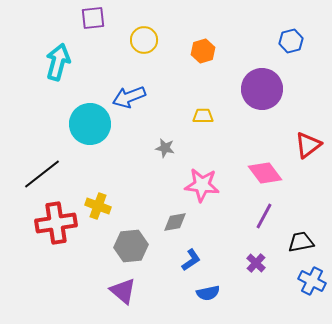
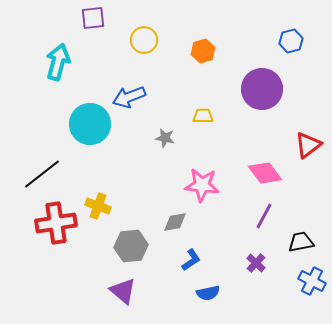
gray star: moved 10 px up
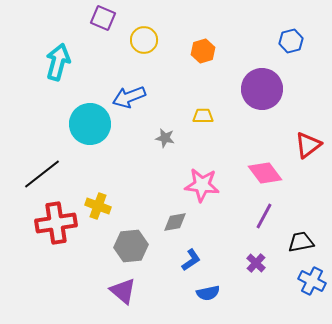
purple square: moved 10 px right; rotated 30 degrees clockwise
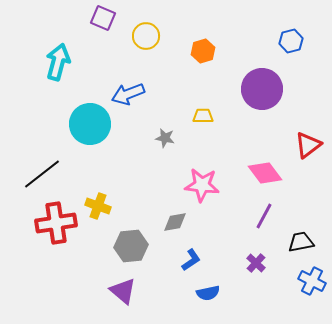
yellow circle: moved 2 px right, 4 px up
blue arrow: moved 1 px left, 3 px up
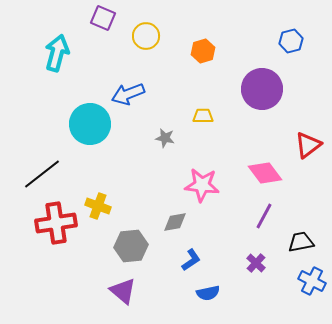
cyan arrow: moved 1 px left, 9 px up
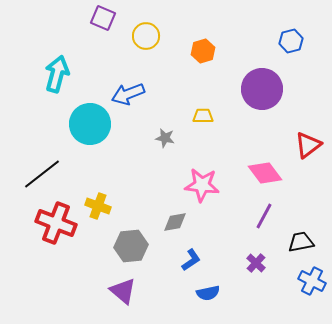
cyan arrow: moved 21 px down
red cross: rotated 30 degrees clockwise
